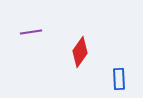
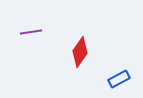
blue rectangle: rotated 65 degrees clockwise
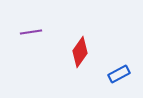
blue rectangle: moved 5 px up
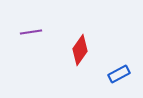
red diamond: moved 2 px up
